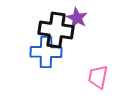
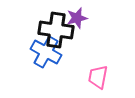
purple star: rotated 30 degrees clockwise
blue cross: rotated 28 degrees clockwise
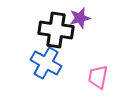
purple star: moved 3 px right
blue cross: moved 11 px down
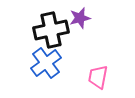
black cross: moved 5 px left; rotated 20 degrees counterclockwise
blue cross: rotated 24 degrees clockwise
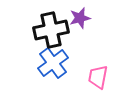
blue cross: moved 7 px right
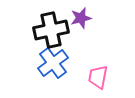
purple star: moved 1 px right
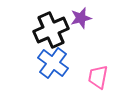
black cross: rotated 12 degrees counterclockwise
blue cross: rotated 16 degrees counterclockwise
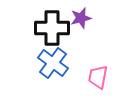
black cross: moved 1 px right, 2 px up; rotated 24 degrees clockwise
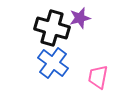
purple star: moved 1 px left
black cross: rotated 16 degrees clockwise
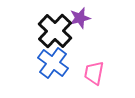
black cross: moved 3 px right, 3 px down; rotated 28 degrees clockwise
pink trapezoid: moved 4 px left, 4 px up
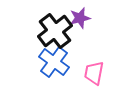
black cross: rotated 8 degrees clockwise
blue cross: moved 1 px right, 1 px up
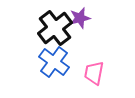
black cross: moved 3 px up
